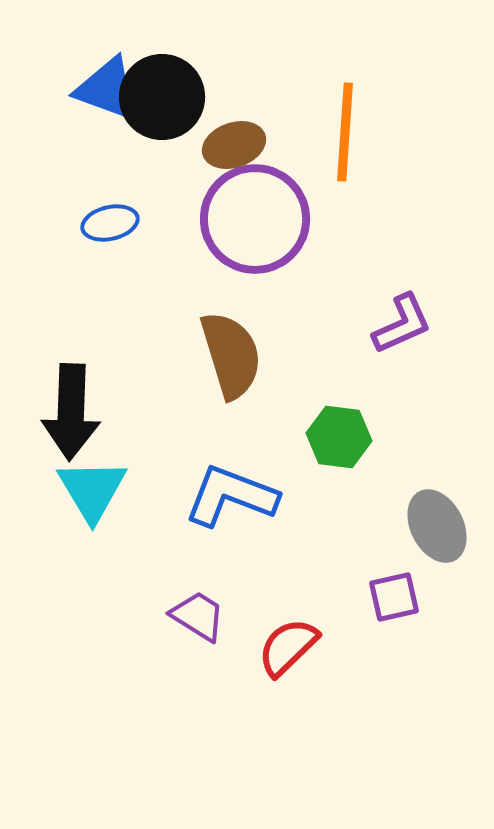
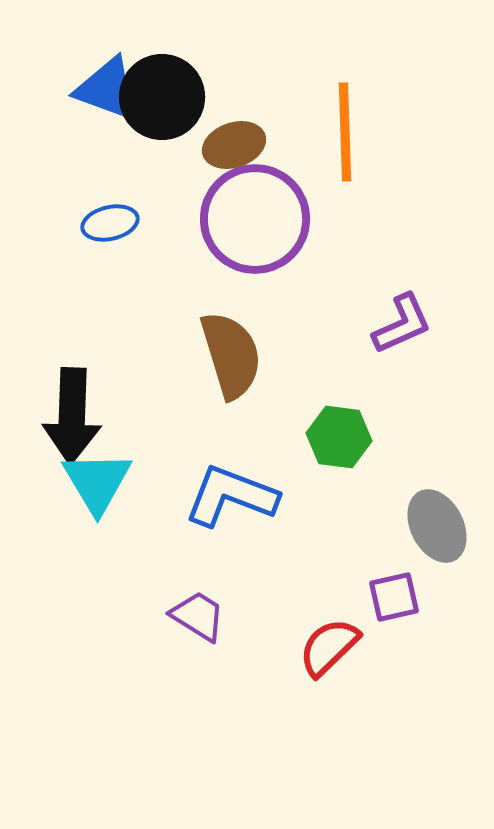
orange line: rotated 6 degrees counterclockwise
black arrow: moved 1 px right, 4 px down
cyan triangle: moved 5 px right, 8 px up
red semicircle: moved 41 px right
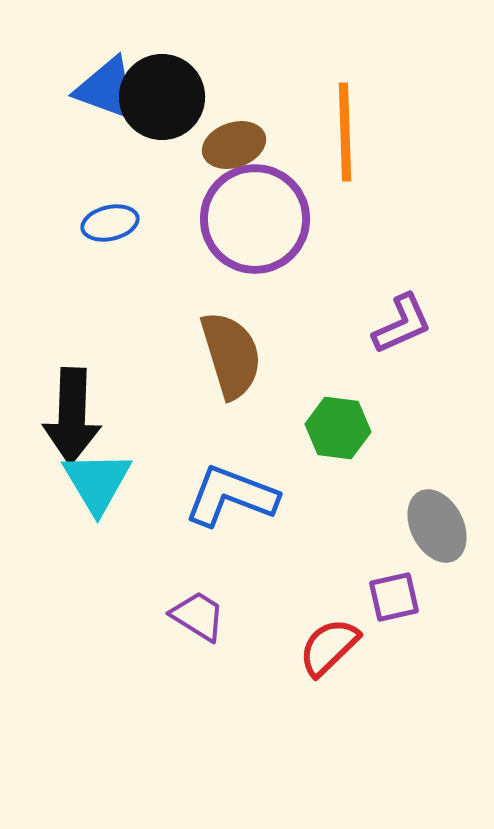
green hexagon: moved 1 px left, 9 px up
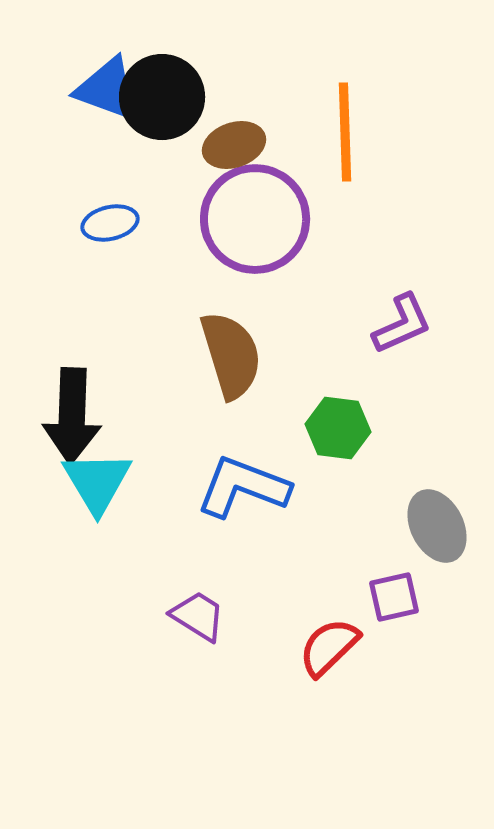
blue L-shape: moved 12 px right, 9 px up
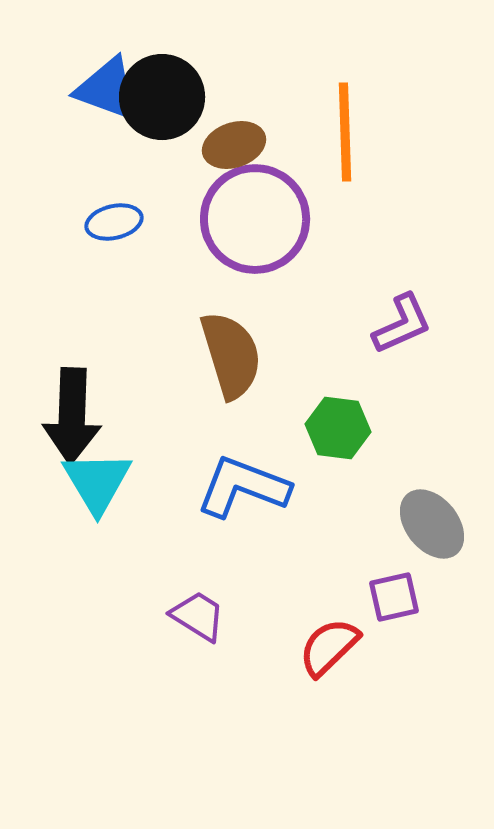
blue ellipse: moved 4 px right, 1 px up
gray ellipse: moved 5 px left, 2 px up; rotated 12 degrees counterclockwise
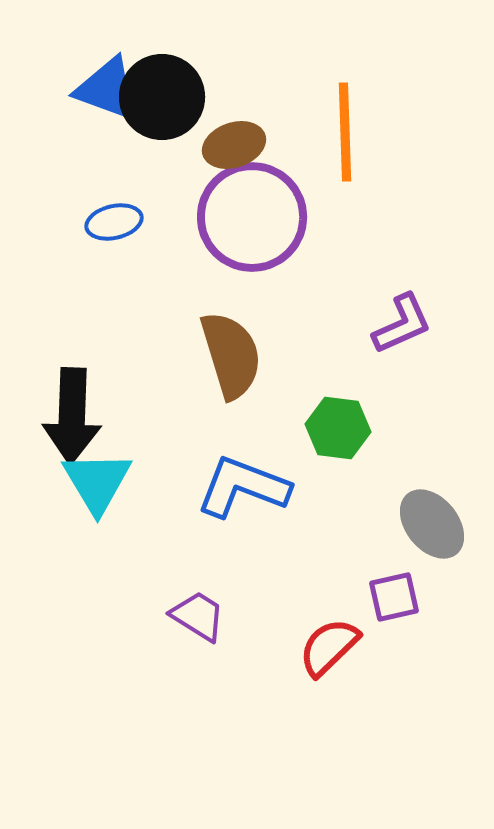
purple circle: moved 3 px left, 2 px up
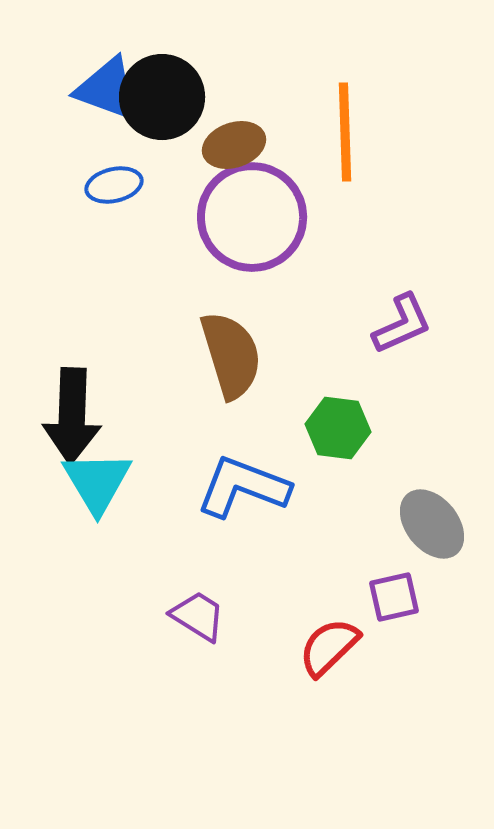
blue ellipse: moved 37 px up
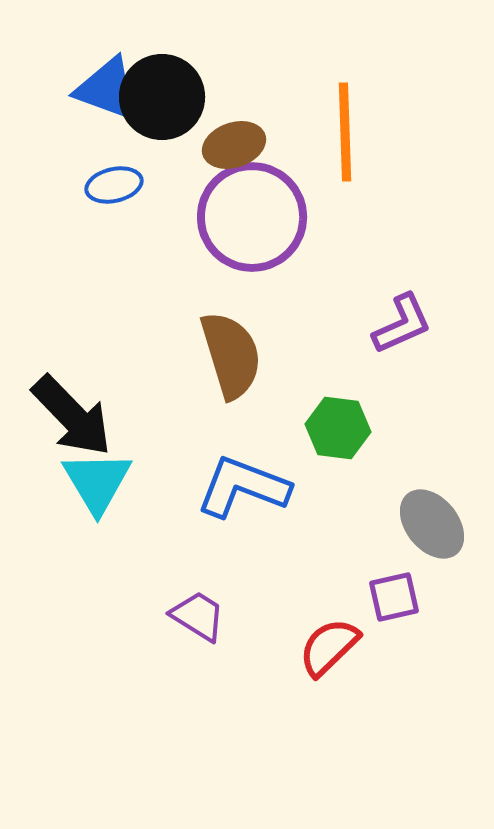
black arrow: rotated 46 degrees counterclockwise
